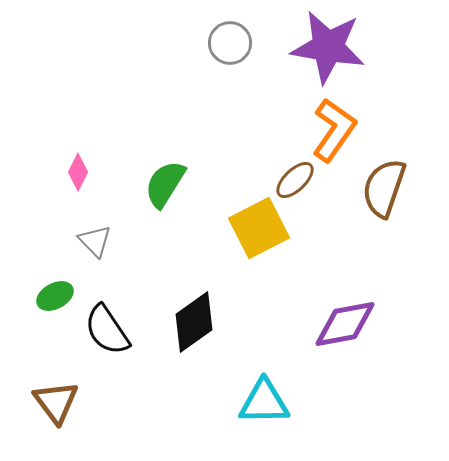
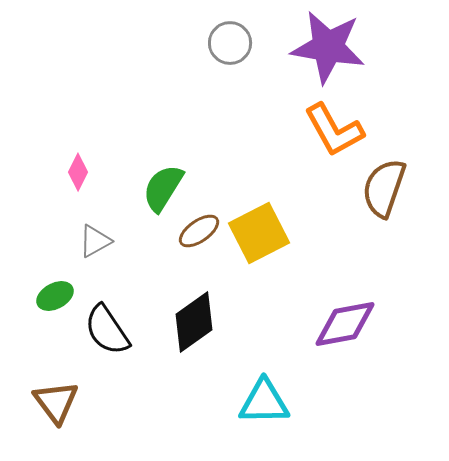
orange L-shape: rotated 116 degrees clockwise
brown ellipse: moved 96 px left, 51 px down; rotated 9 degrees clockwise
green semicircle: moved 2 px left, 4 px down
yellow square: moved 5 px down
gray triangle: rotated 45 degrees clockwise
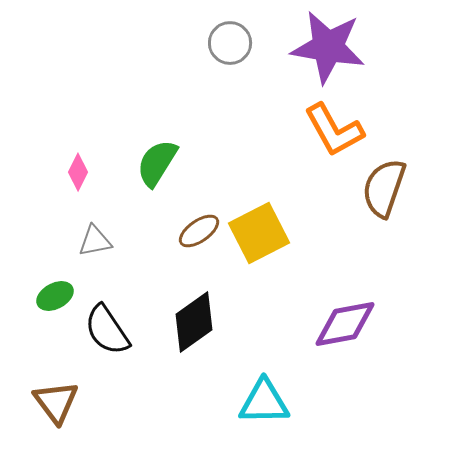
green semicircle: moved 6 px left, 25 px up
gray triangle: rotated 18 degrees clockwise
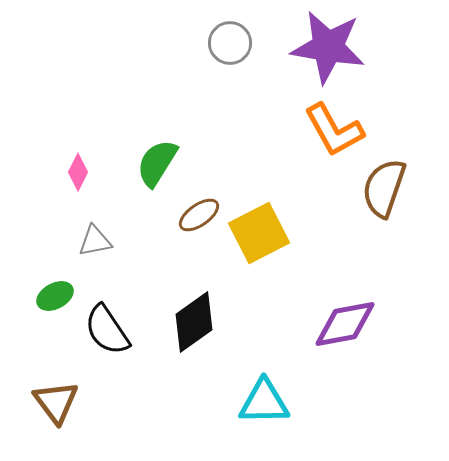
brown ellipse: moved 16 px up
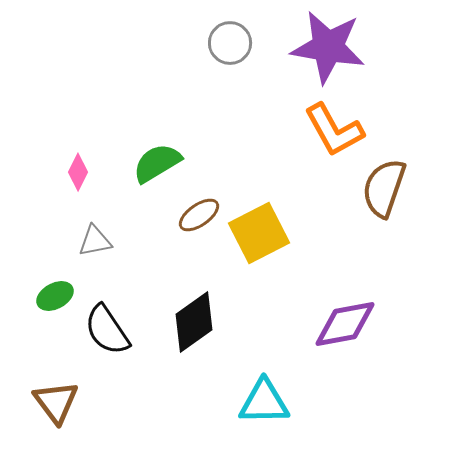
green semicircle: rotated 27 degrees clockwise
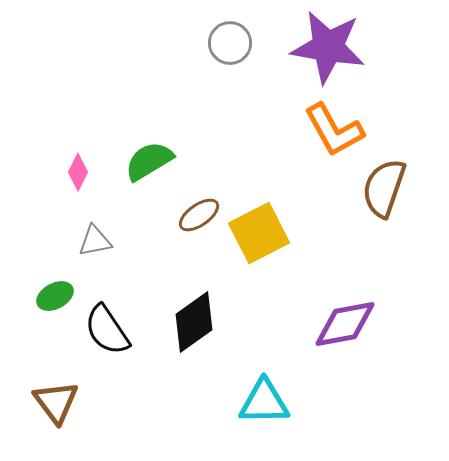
green semicircle: moved 8 px left, 2 px up
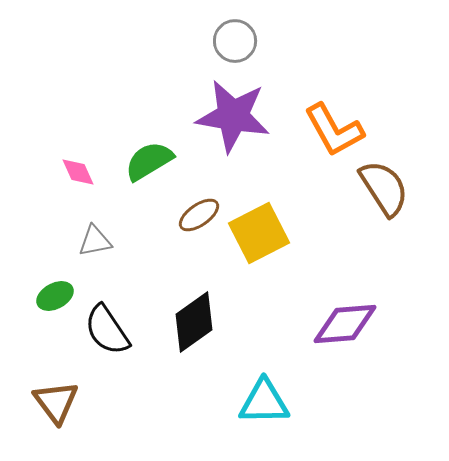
gray circle: moved 5 px right, 2 px up
purple star: moved 95 px left, 69 px down
pink diamond: rotated 51 degrees counterclockwise
brown semicircle: rotated 128 degrees clockwise
purple diamond: rotated 6 degrees clockwise
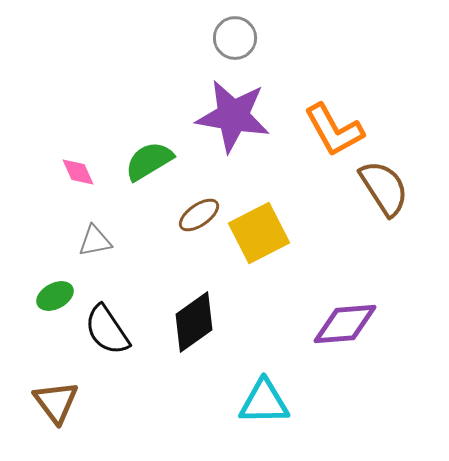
gray circle: moved 3 px up
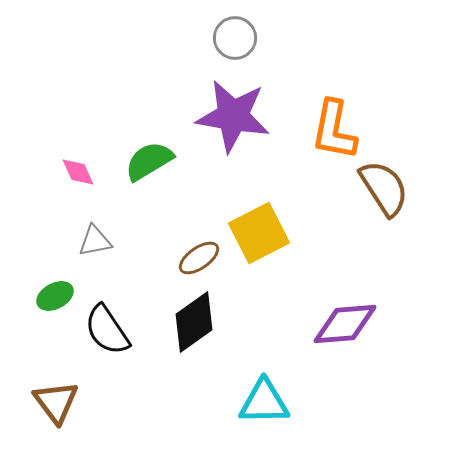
orange L-shape: rotated 40 degrees clockwise
brown ellipse: moved 43 px down
